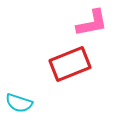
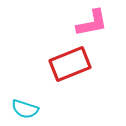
cyan semicircle: moved 6 px right, 6 px down
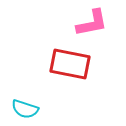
red rectangle: rotated 33 degrees clockwise
